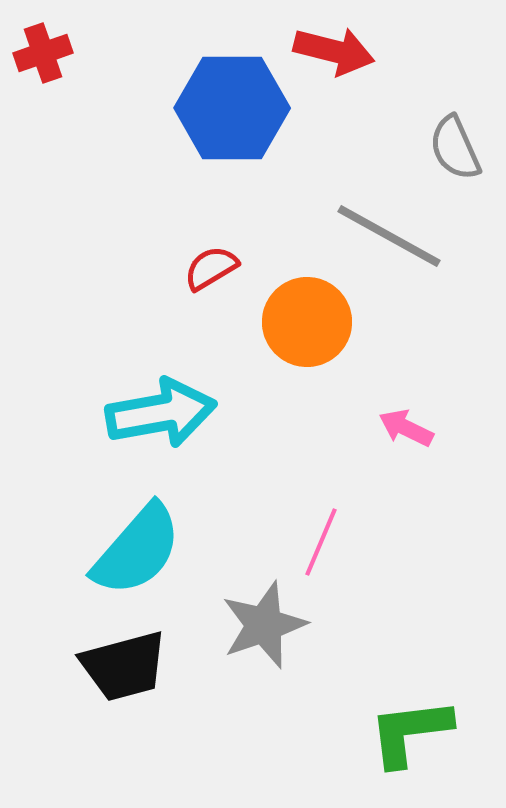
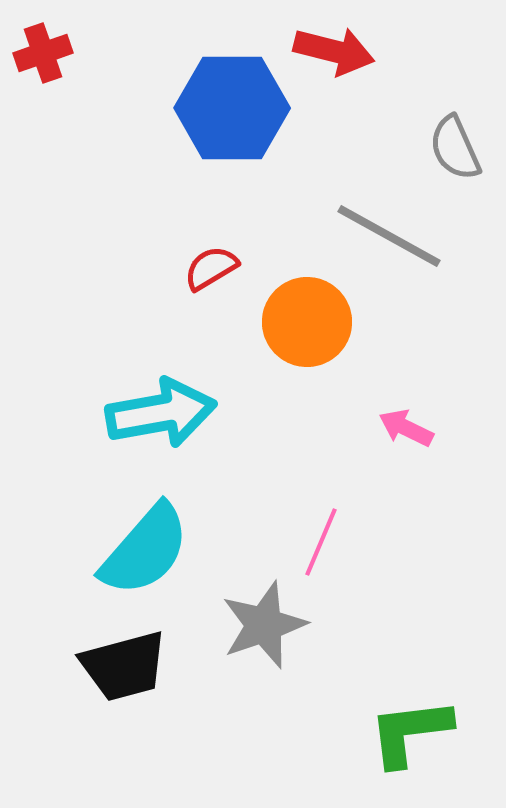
cyan semicircle: moved 8 px right
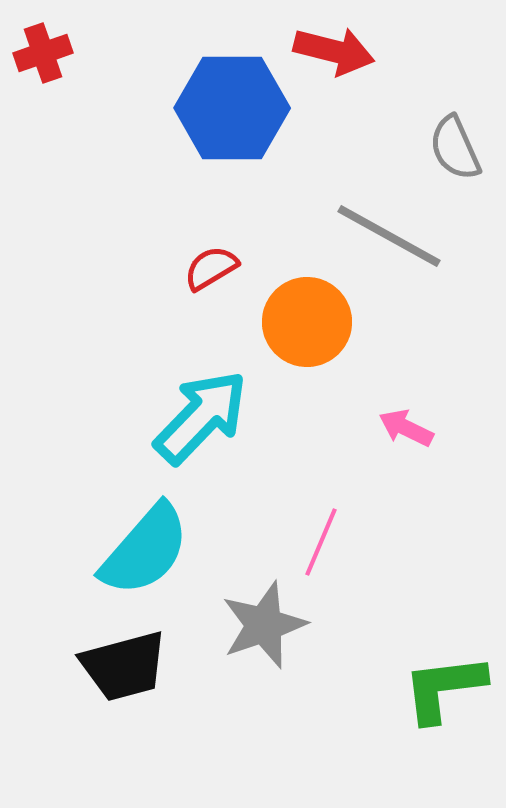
cyan arrow: moved 40 px right, 4 px down; rotated 36 degrees counterclockwise
green L-shape: moved 34 px right, 44 px up
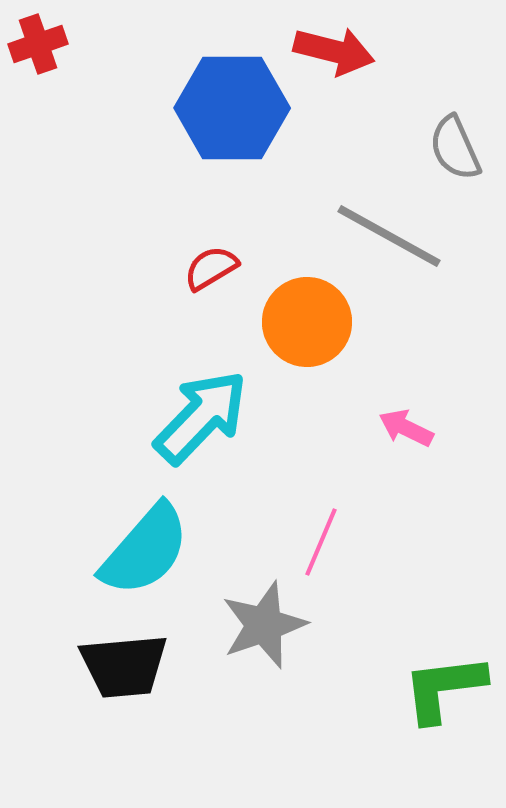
red cross: moved 5 px left, 9 px up
black trapezoid: rotated 10 degrees clockwise
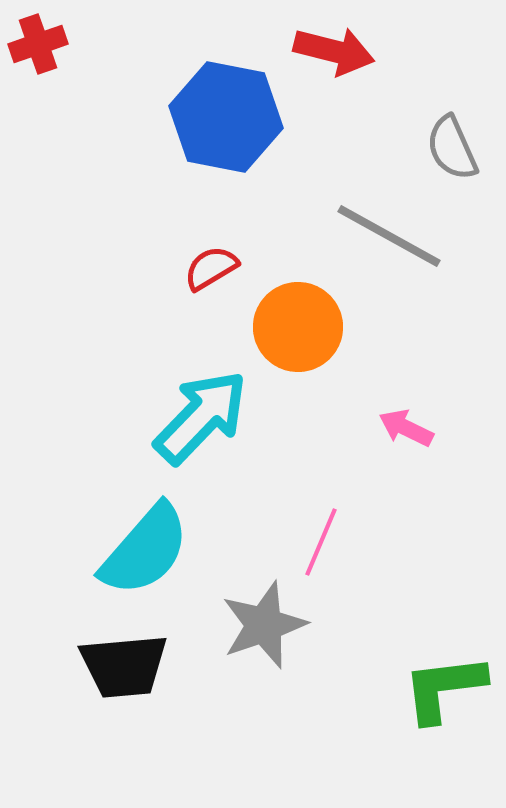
blue hexagon: moved 6 px left, 9 px down; rotated 11 degrees clockwise
gray semicircle: moved 3 px left
orange circle: moved 9 px left, 5 px down
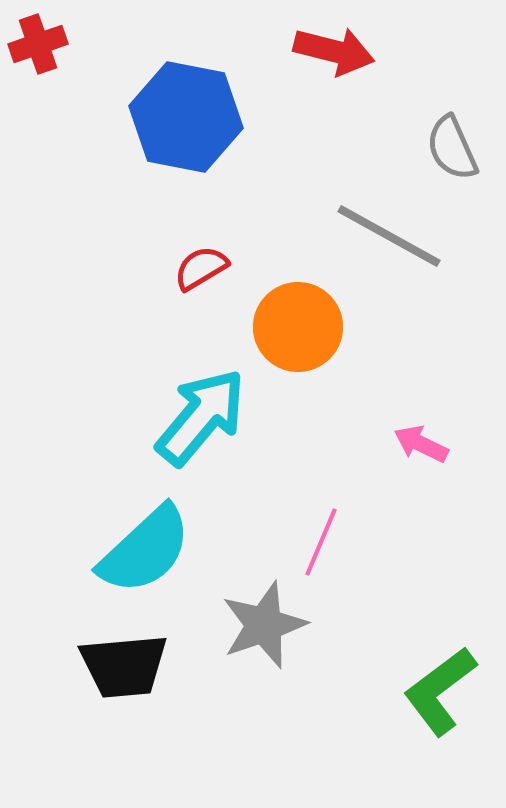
blue hexagon: moved 40 px left
red semicircle: moved 10 px left
cyan arrow: rotated 4 degrees counterclockwise
pink arrow: moved 15 px right, 16 px down
cyan semicircle: rotated 6 degrees clockwise
green L-shape: moved 4 px left, 3 px down; rotated 30 degrees counterclockwise
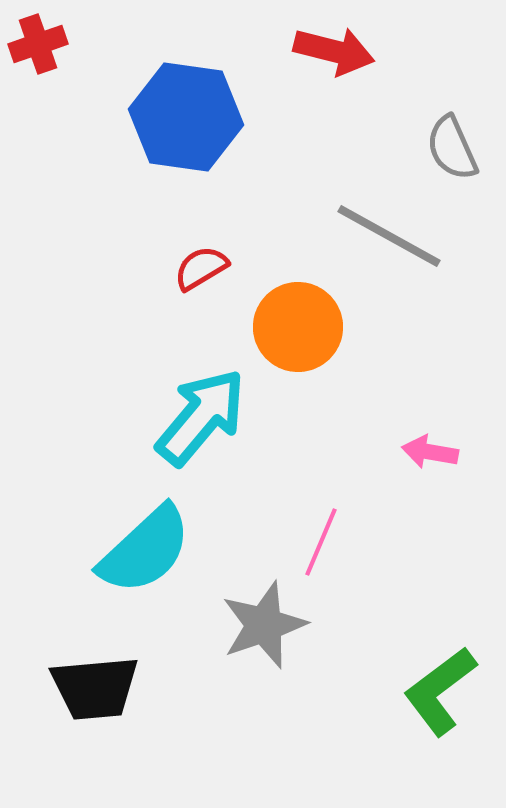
blue hexagon: rotated 3 degrees counterclockwise
pink arrow: moved 9 px right, 8 px down; rotated 16 degrees counterclockwise
black trapezoid: moved 29 px left, 22 px down
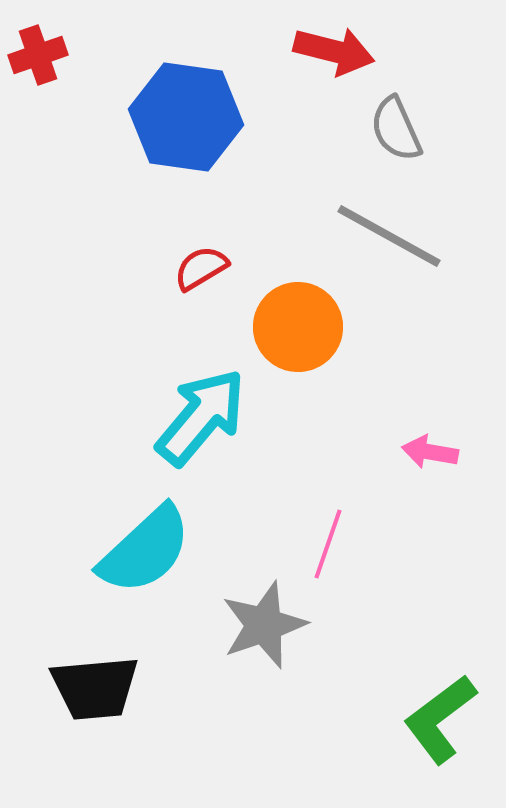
red cross: moved 11 px down
gray semicircle: moved 56 px left, 19 px up
pink line: moved 7 px right, 2 px down; rotated 4 degrees counterclockwise
green L-shape: moved 28 px down
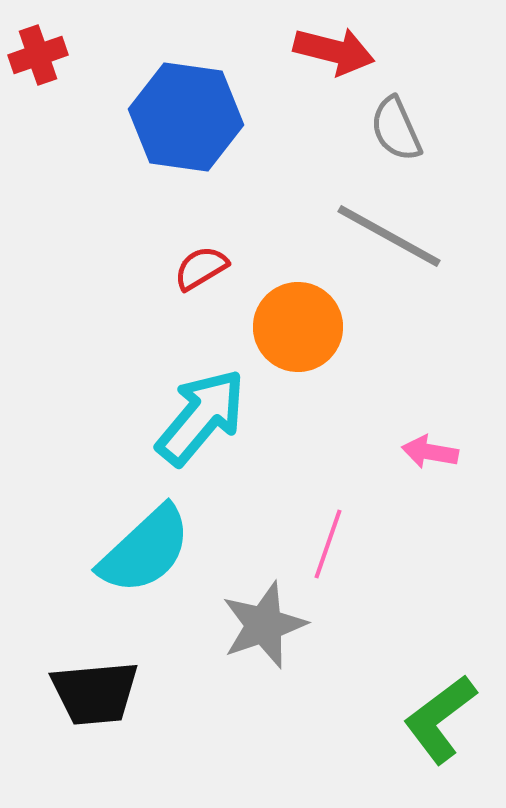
black trapezoid: moved 5 px down
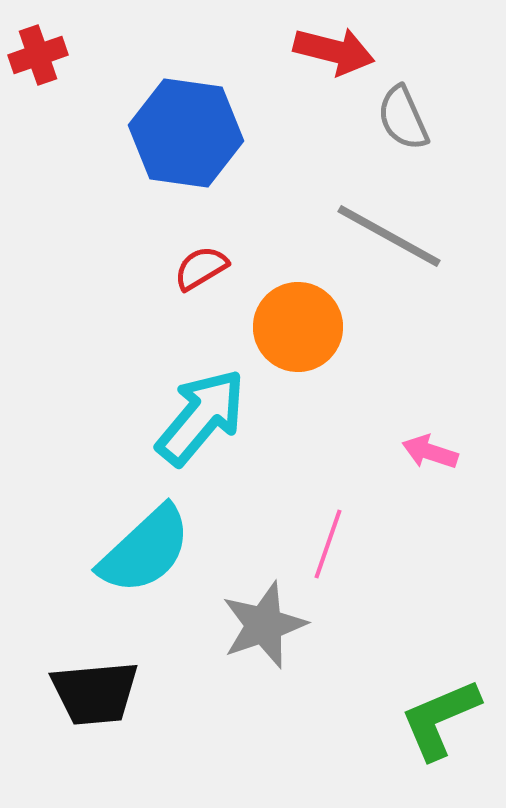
blue hexagon: moved 16 px down
gray semicircle: moved 7 px right, 11 px up
pink arrow: rotated 8 degrees clockwise
green L-shape: rotated 14 degrees clockwise
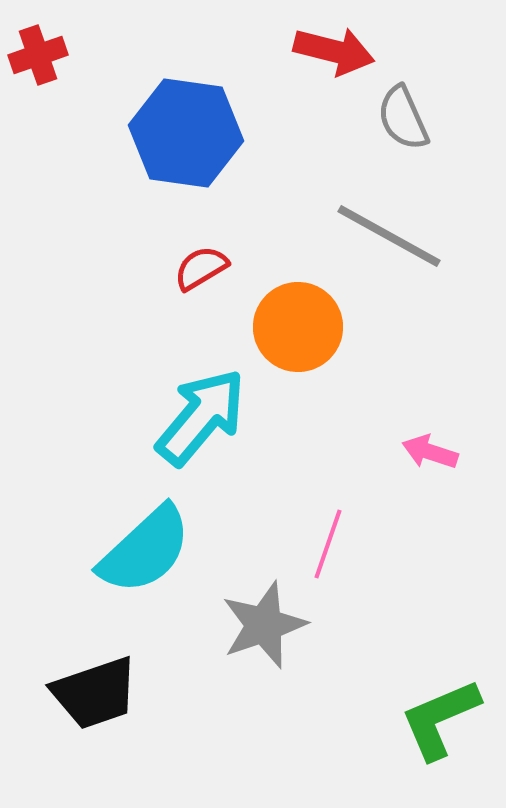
black trapezoid: rotated 14 degrees counterclockwise
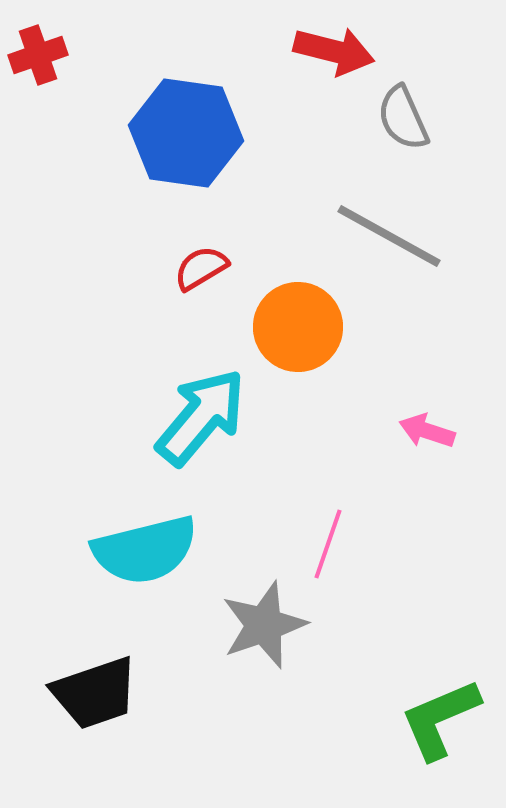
pink arrow: moved 3 px left, 21 px up
cyan semicircle: rotated 29 degrees clockwise
